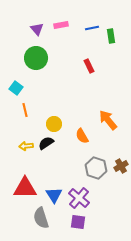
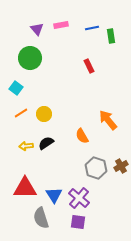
green circle: moved 6 px left
orange line: moved 4 px left, 3 px down; rotated 72 degrees clockwise
yellow circle: moved 10 px left, 10 px up
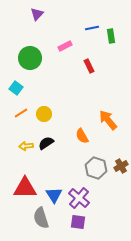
pink rectangle: moved 4 px right, 21 px down; rotated 16 degrees counterclockwise
purple triangle: moved 15 px up; rotated 24 degrees clockwise
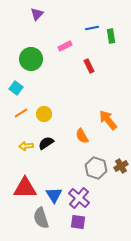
green circle: moved 1 px right, 1 px down
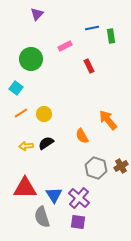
gray semicircle: moved 1 px right, 1 px up
